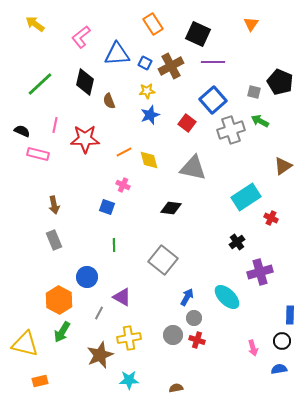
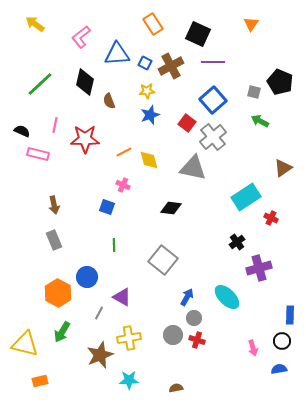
gray cross at (231, 130): moved 18 px left, 7 px down; rotated 20 degrees counterclockwise
brown triangle at (283, 166): moved 2 px down
purple cross at (260, 272): moved 1 px left, 4 px up
orange hexagon at (59, 300): moved 1 px left, 7 px up
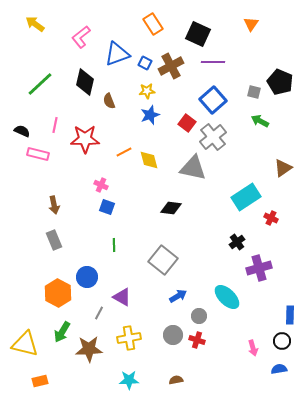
blue triangle at (117, 54): rotated 16 degrees counterclockwise
pink cross at (123, 185): moved 22 px left
blue arrow at (187, 297): moved 9 px left, 1 px up; rotated 30 degrees clockwise
gray circle at (194, 318): moved 5 px right, 2 px up
brown star at (100, 355): moved 11 px left, 6 px up; rotated 20 degrees clockwise
brown semicircle at (176, 388): moved 8 px up
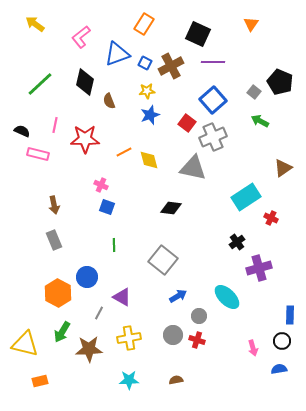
orange rectangle at (153, 24): moved 9 px left; rotated 65 degrees clockwise
gray square at (254, 92): rotated 24 degrees clockwise
gray cross at (213, 137): rotated 16 degrees clockwise
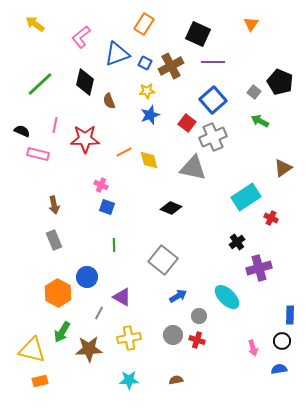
black diamond at (171, 208): rotated 15 degrees clockwise
yellow triangle at (25, 344): moved 7 px right, 6 px down
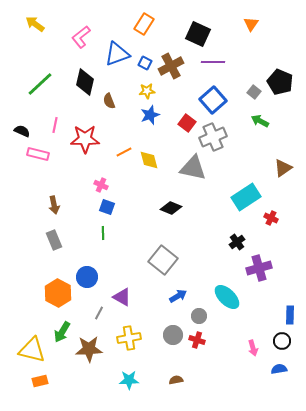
green line at (114, 245): moved 11 px left, 12 px up
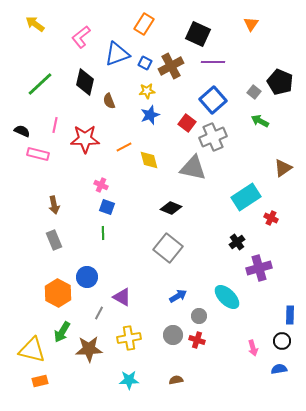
orange line at (124, 152): moved 5 px up
gray square at (163, 260): moved 5 px right, 12 px up
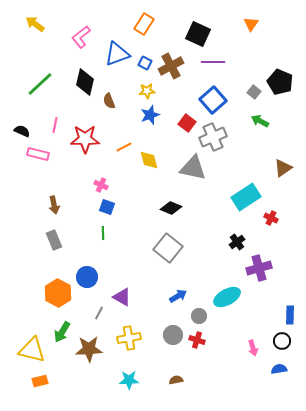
cyan ellipse at (227, 297): rotated 72 degrees counterclockwise
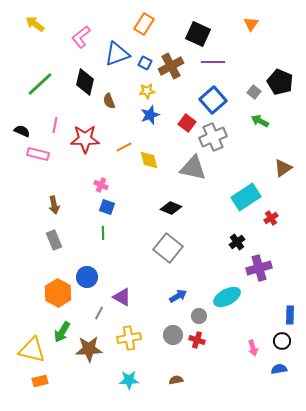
red cross at (271, 218): rotated 32 degrees clockwise
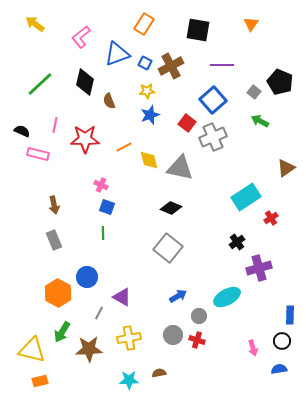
black square at (198, 34): moved 4 px up; rotated 15 degrees counterclockwise
purple line at (213, 62): moved 9 px right, 3 px down
gray triangle at (193, 168): moved 13 px left
brown triangle at (283, 168): moved 3 px right
brown semicircle at (176, 380): moved 17 px left, 7 px up
